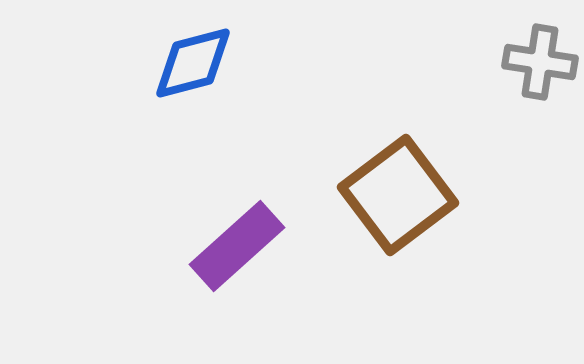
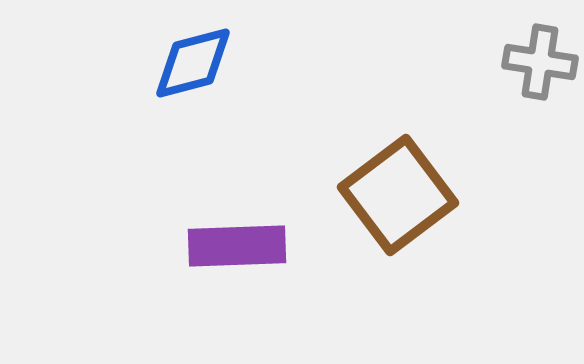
purple rectangle: rotated 40 degrees clockwise
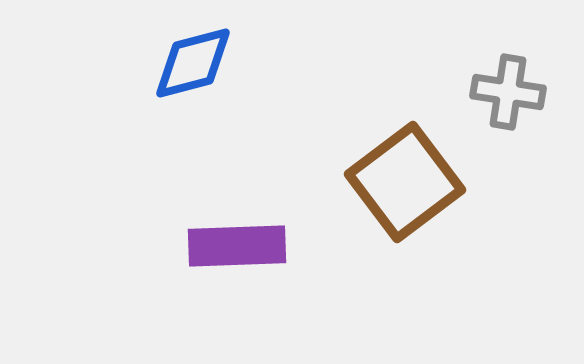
gray cross: moved 32 px left, 30 px down
brown square: moved 7 px right, 13 px up
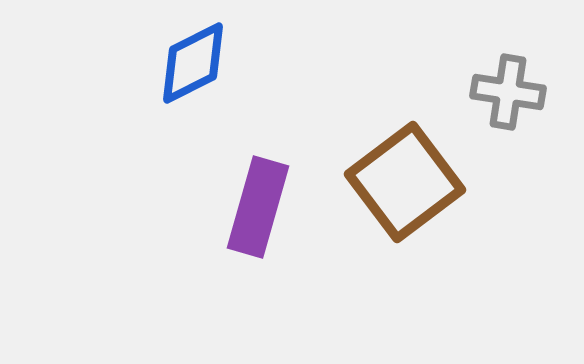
blue diamond: rotated 12 degrees counterclockwise
purple rectangle: moved 21 px right, 39 px up; rotated 72 degrees counterclockwise
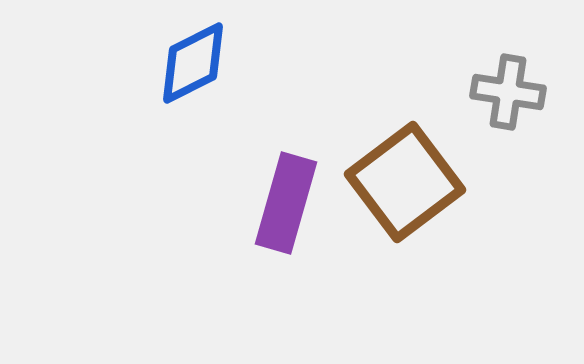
purple rectangle: moved 28 px right, 4 px up
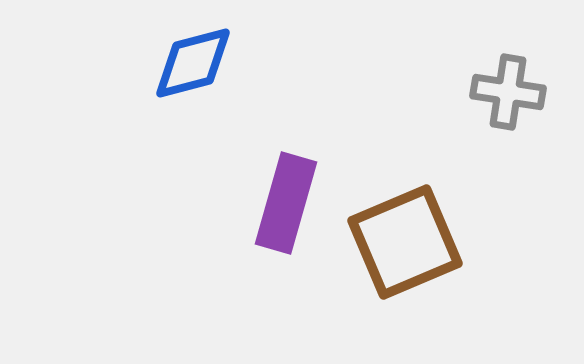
blue diamond: rotated 12 degrees clockwise
brown square: moved 60 px down; rotated 14 degrees clockwise
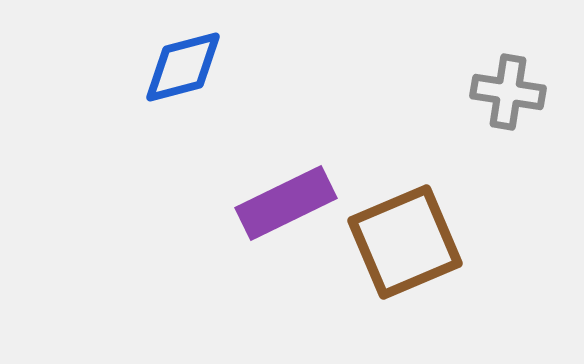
blue diamond: moved 10 px left, 4 px down
purple rectangle: rotated 48 degrees clockwise
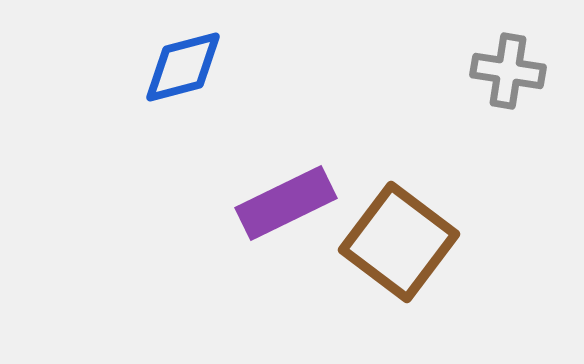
gray cross: moved 21 px up
brown square: moved 6 px left; rotated 30 degrees counterclockwise
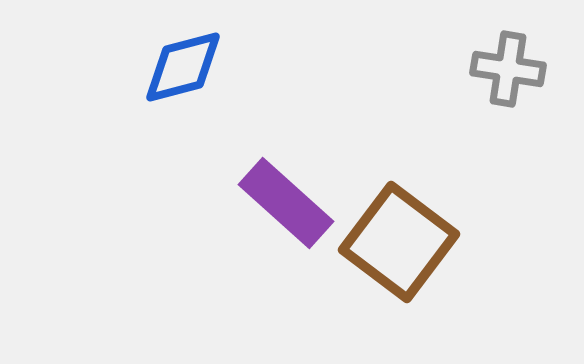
gray cross: moved 2 px up
purple rectangle: rotated 68 degrees clockwise
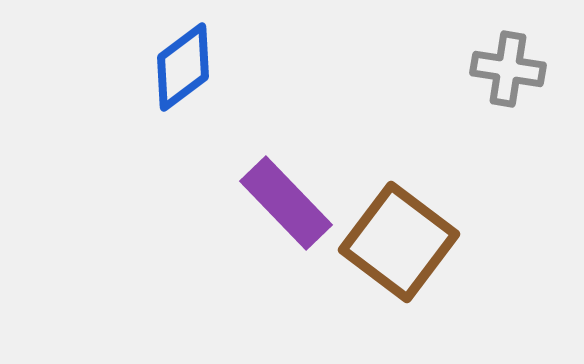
blue diamond: rotated 22 degrees counterclockwise
purple rectangle: rotated 4 degrees clockwise
